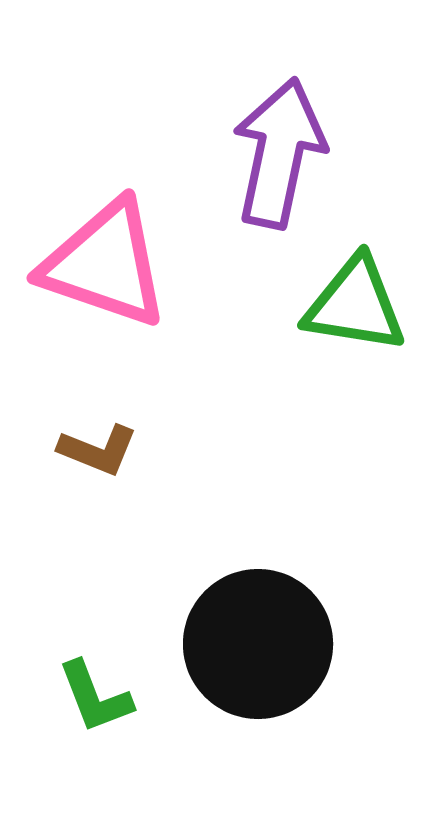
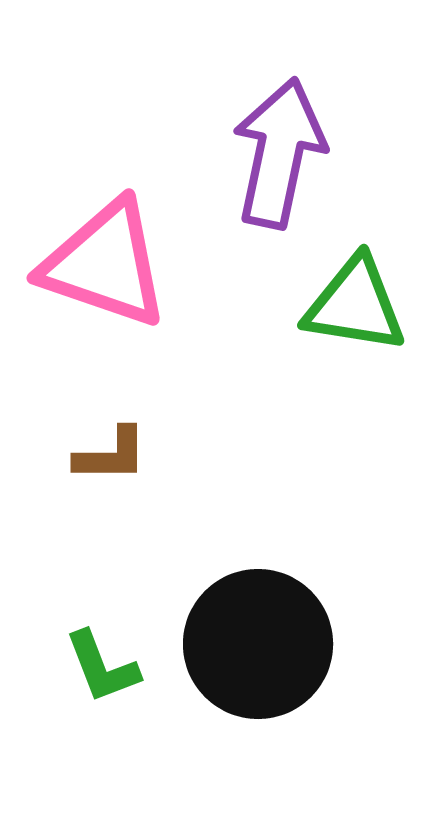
brown L-shape: moved 13 px right, 5 px down; rotated 22 degrees counterclockwise
green L-shape: moved 7 px right, 30 px up
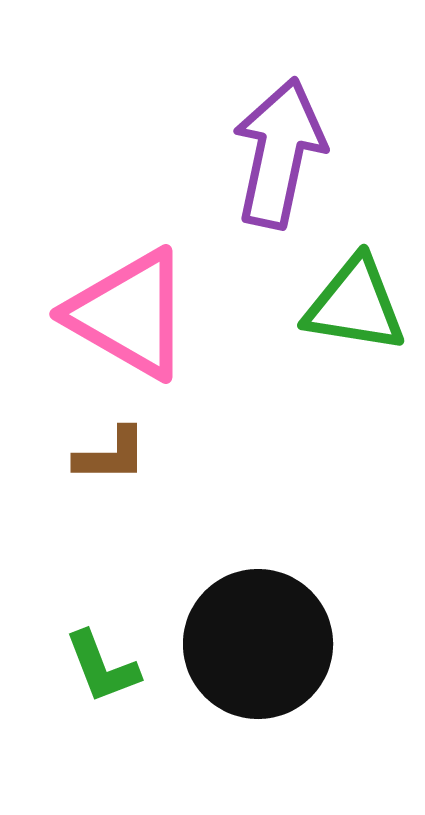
pink triangle: moved 24 px right, 50 px down; rotated 11 degrees clockwise
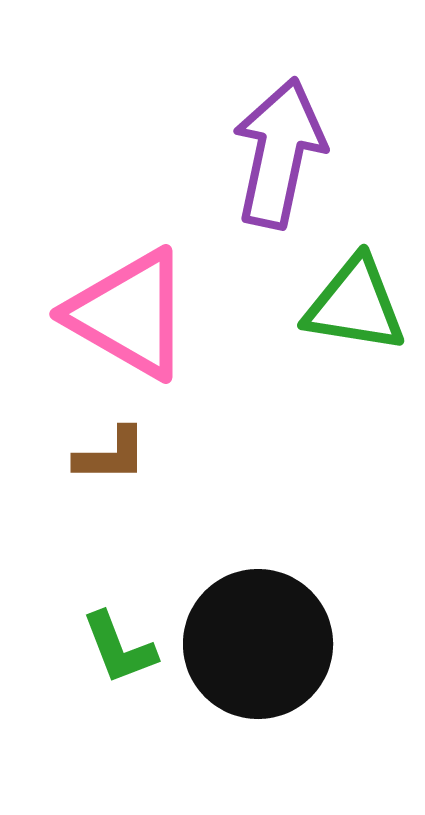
green L-shape: moved 17 px right, 19 px up
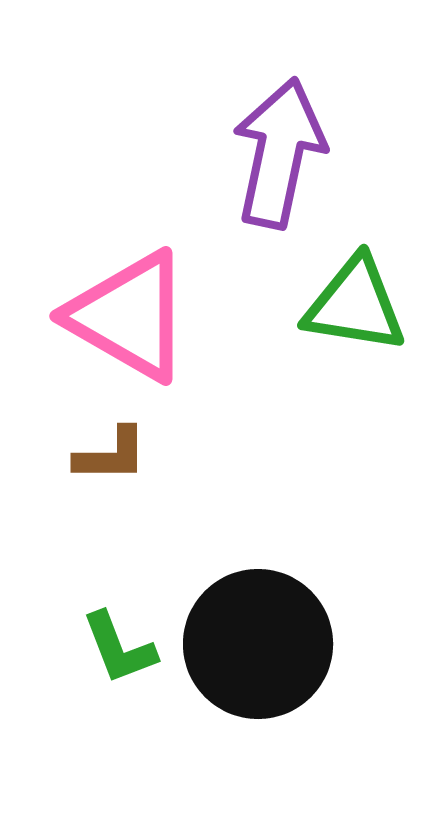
pink triangle: moved 2 px down
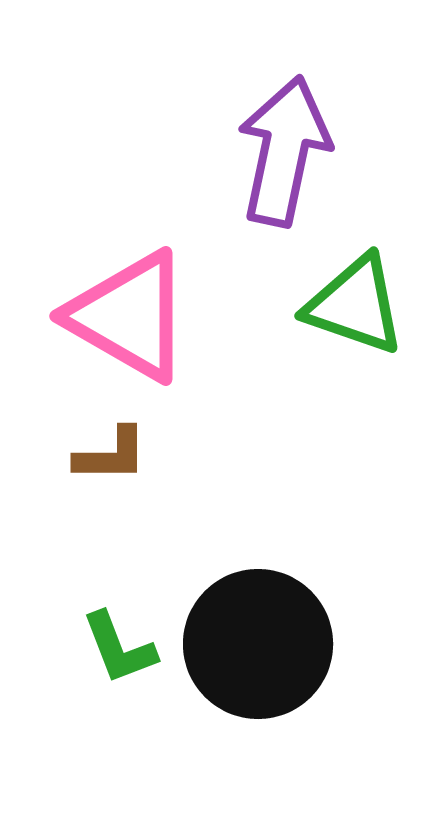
purple arrow: moved 5 px right, 2 px up
green triangle: rotated 10 degrees clockwise
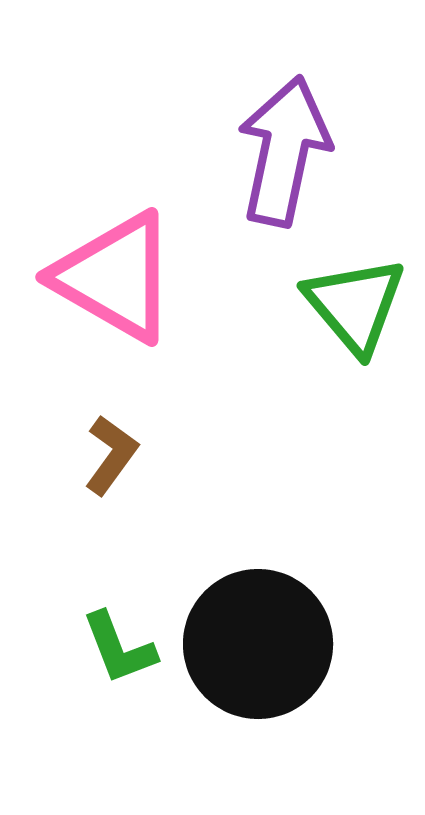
green triangle: rotated 31 degrees clockwise
pink triangle: moved 14 px left, 39 px up
brown L-shape: rotated 54 degrees counterclockwise
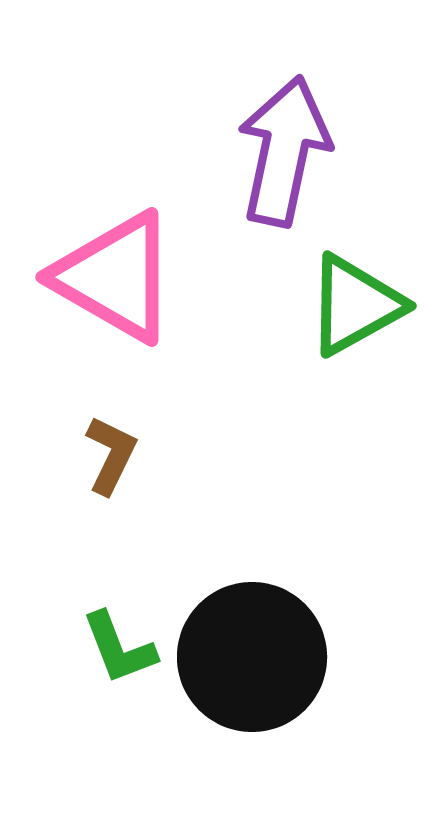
green triangle: rotated 41 degrees clockwise
brown L-shape: rotated 10 degrees counterclockwise
black circle: moved 6 px left, 13 px down
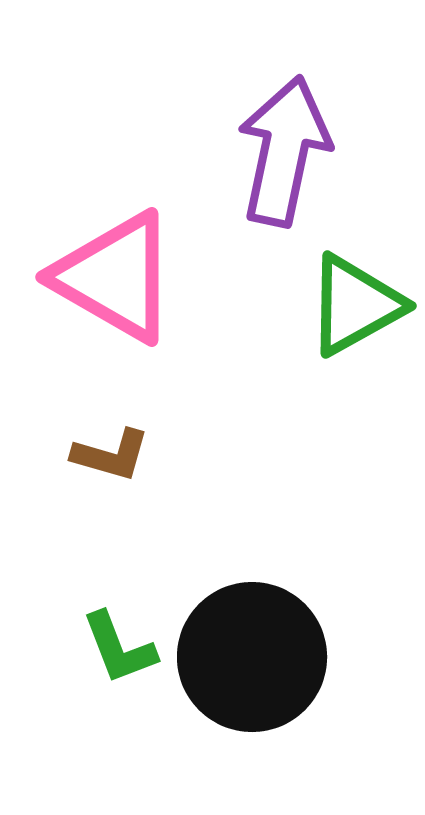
brown L-shape: rotated 80 degrees clockwise
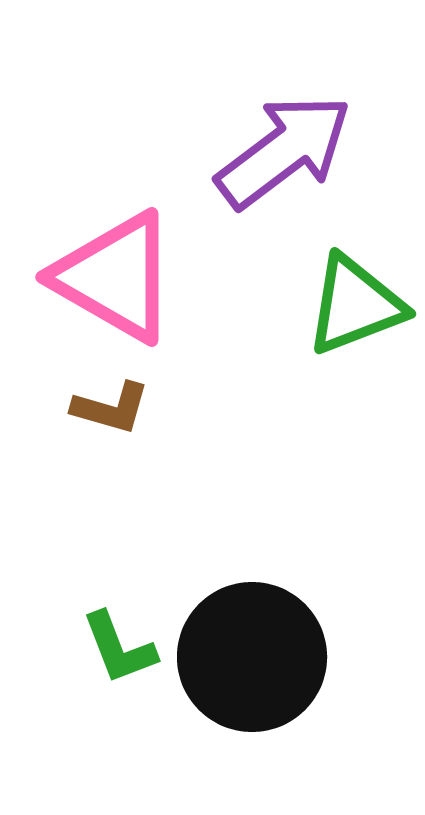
purple arrow: rotated 41 degrees clockwise
green triangle: rotated 8 degrees clockwise
brown L-shape: moved 47 px up
